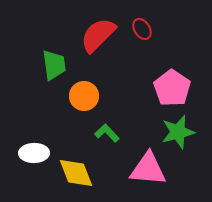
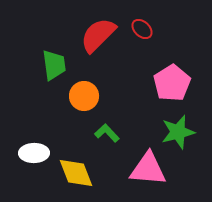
red ellipse: rotated 15 degrees counterclockwise
pink pentagon: moved 5 px up; rotated 6 degrees clockwise
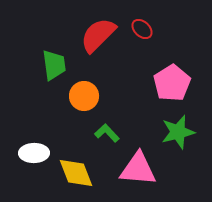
pink triangle: moved 10 px left
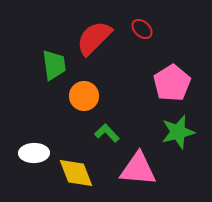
red semicircle: moved 4 px left, 3 px down
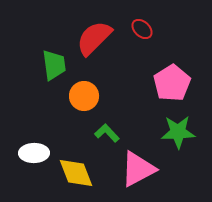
green star: rotated 12 degrees clockwise
pink triangle: rotated 33 degrees counterclockwise
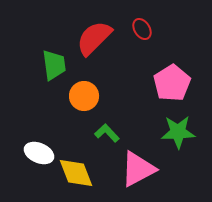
red ellipse: rotated 15 degrees clockwise
white ellipse: moved 5 px right; rotated 24 degrees clockwise
